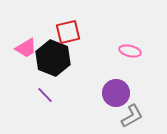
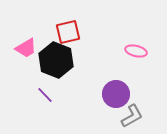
pink ellipse: moved 6 px right
black hexagon: moved 3 px right, 2 px down
purple circle: moved 1 px down
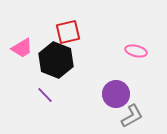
pink trapezoid: moved 4 px left
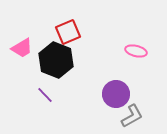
red square: rotated 10 degrees counterclockwise
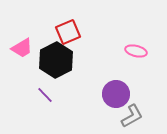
black hexagon: rotated 12 degrees clockwise
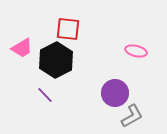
red square: moved 3 px up; rotated 30 degrees clockwise
purple circle: moved 1 px left, 1 px up
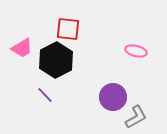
purple circle: moved 2 px left, 4 px down
gray L-shape: moved 4 px right, 1 px down
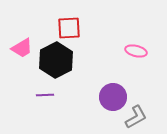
red square: moved 1 px right, 1 px up; rotated 10 degrees counterclockwise
purple line: rotated 48 degrees counterclockwise
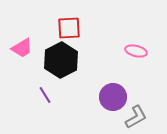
black hexagon: moved 5 px right
purple line: rotated 60 degrees clockwise
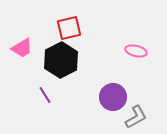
red square: rotated 10 degrees counterclockwise
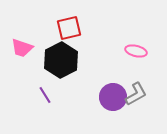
pink trapezoid: rotated 50 degrees clockwise
gray L-shape: moved 23 px up
